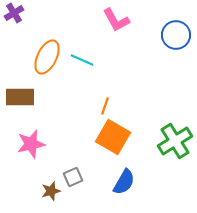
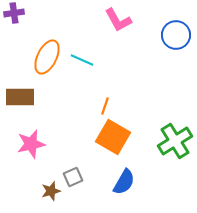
purple cross: rotated 24 degrees clockwise
pink L-shape: moved 2 px right
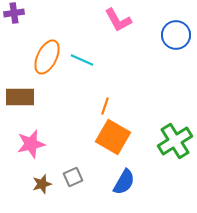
brown star: moved 9 px left, 7 px up
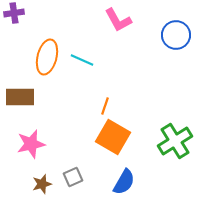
orange ellipse: rotated 12 degrees counterclockwise
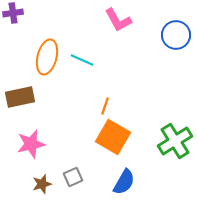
purple cross: moved 1 px left
brown rectangle: rotated 12 degrees counterclockwise
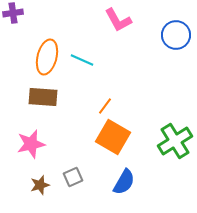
brown rectangle: moved 23 px right; rotated 16 degrees clockwise
orange line: rotated 18 degrees clockwise
brown star: moved 2 px left, 1 px down
